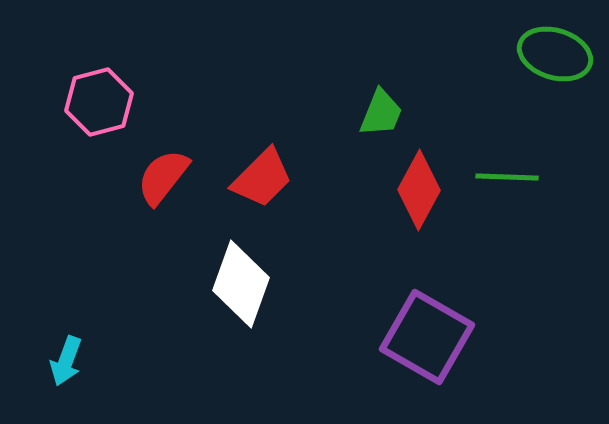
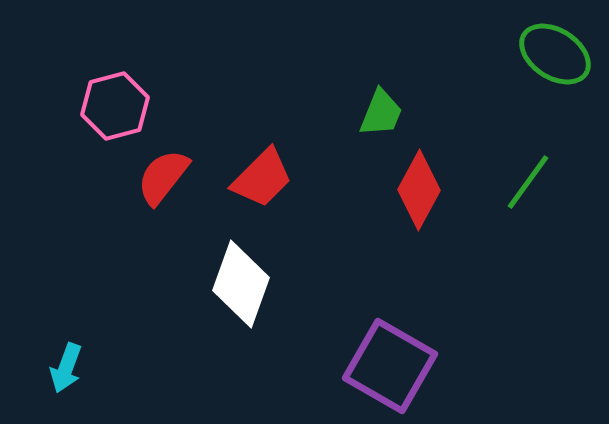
green ellipse: rotated 16 degrees clockwise
pink hexagon: moved 16 px right, 4 px down
green line: moved 21 px right, 5 px down; rotated 56 degrees counterclockwise
purple square: moved 37 px left, 29 px down
cyan arrow: moved 7 px down
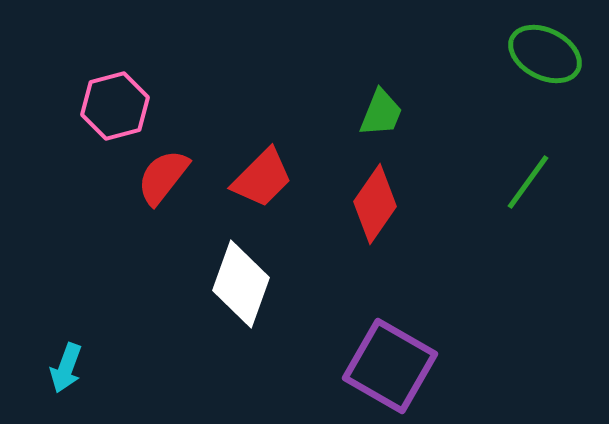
green ellipse: moved 10 px left; rotated 6 degrees counterclockwise
red diamond: moved 44 px left, 14 px down; rotated 6 degrees clockwise
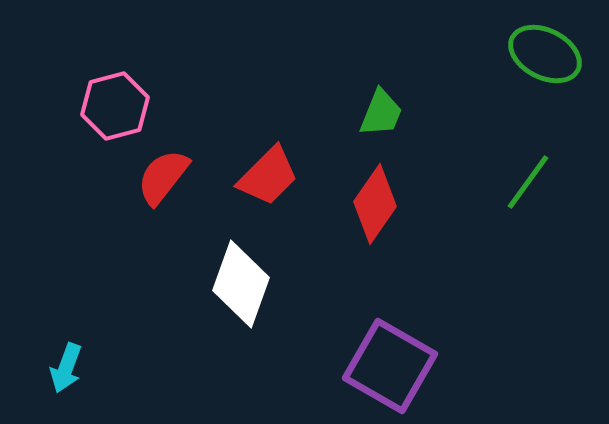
red trapezoid: moved 6 px right, 2 px up
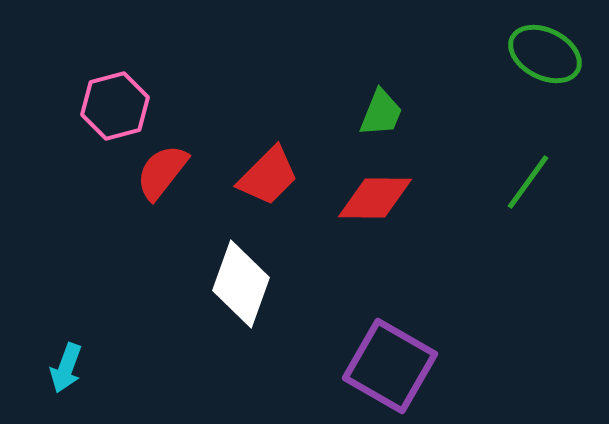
red semicircle: moved 1 px left, 5 px up
red diamond: moved 6 px up; rotated 56 degrees clockwise
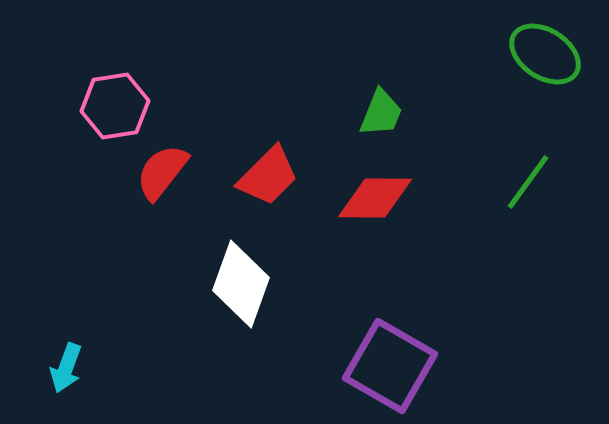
green ellipse: rotated 6 degrees clockwise
pink hexagon: rotated 6 degrees clockwise
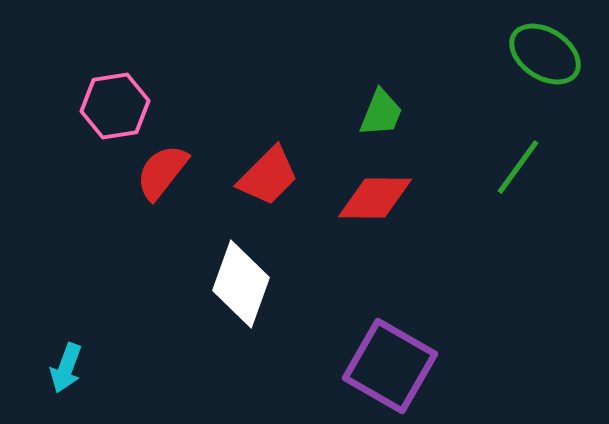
green line: moved 10 px left, 15 px up
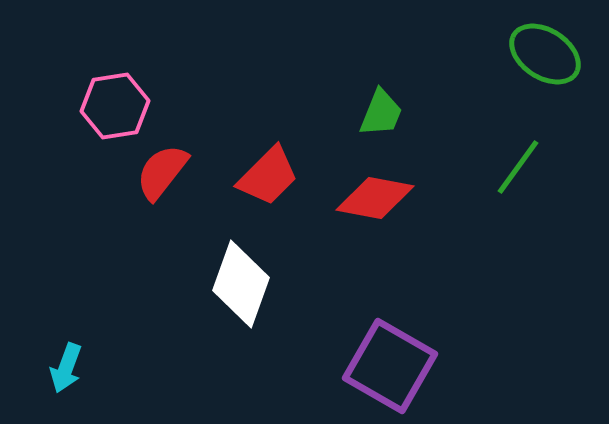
red diamond: rotated 10 degrees clockwise
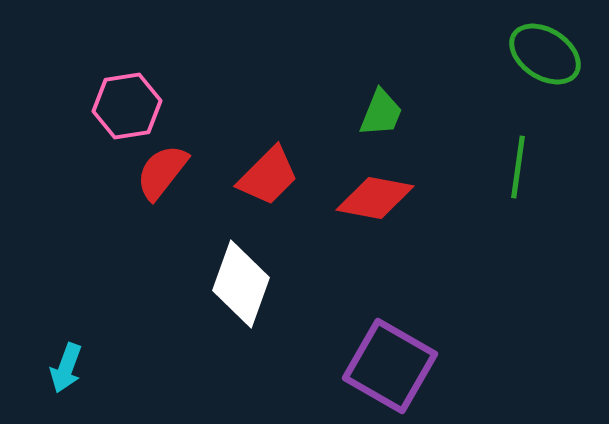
pink hexagon: moved 12 px right
green line: rotated 28 degrees counterclockwise
